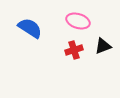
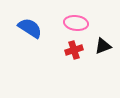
pink ellipse: moved 2 px left, 2 px down; rotated 10 degrees counterclockwise
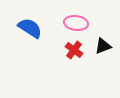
red cross: rotated 36 degrees counterclockwise
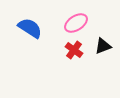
pink ellipse: rotated 40 degrees counterclockwise
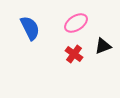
blue semicircle: rotated 30 degrees clockwise
red cross: moved 4 px down
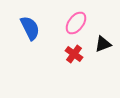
pink ellipse: rotated 20 degrees counterclockwise
black triangle: moved 2 px up
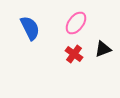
black triangle: moved 5 px down
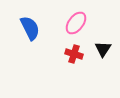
black triangle: rotated 36 degrees counterclockwise
red cross: rotated 18 degrees counterclockwise
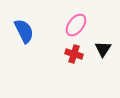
pink ellipse: moved 2 px down
blue semicircle: moved 6 px left, 3 px down
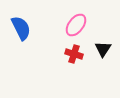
blue semicircle: moved 3 px left, 3 px up
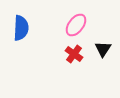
blue semicircle: rotated 30 degrees clockwise
red cross: rotated 18 degrees clockwise
